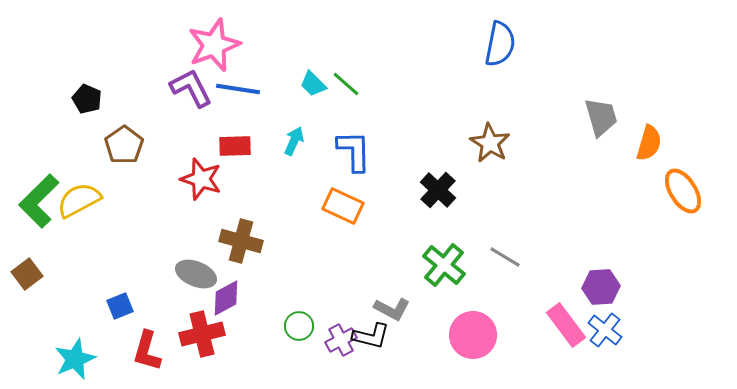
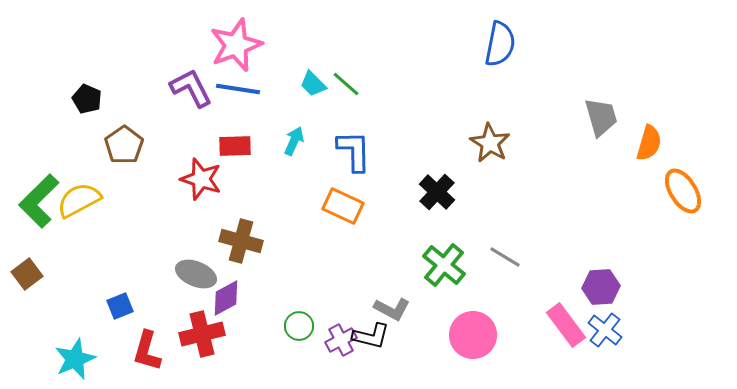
pink star: moved 22 px right
black cross: moved 1 px left, 2 px down
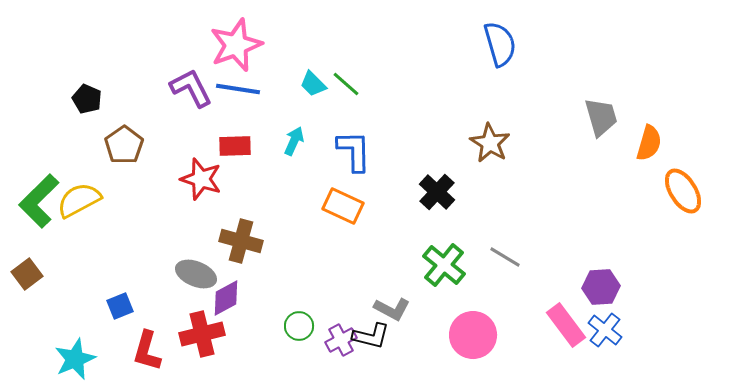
blue semicircle: rotated 27 degrees counterclockwise
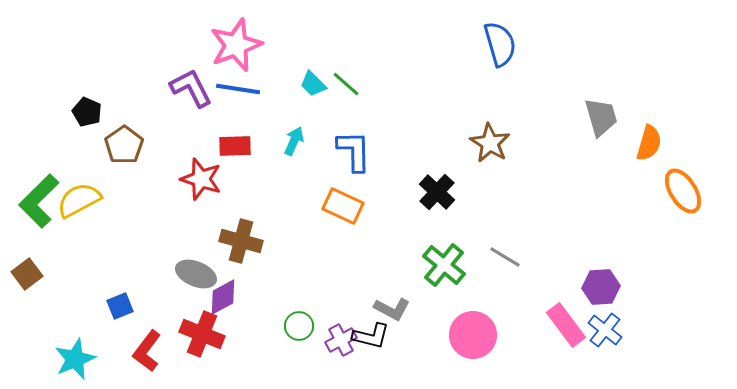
black pentagon: moved 13 px down
purple diamond: moved 3 px left, 1 px up
red cross: rotated 36 degrees clockwise
red L-shape: rotated 21 degrees clockwise
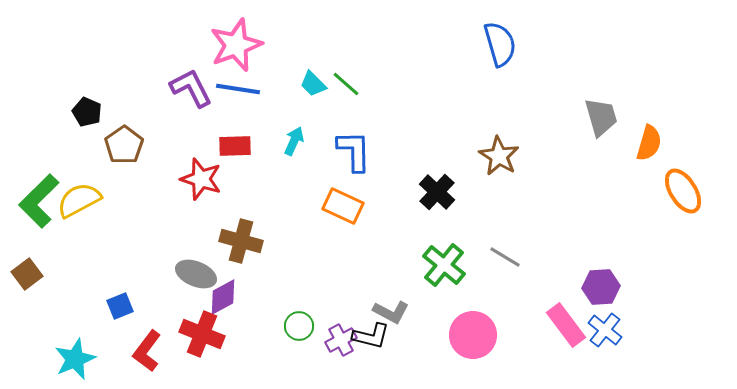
brown star: moved 9 px right, 13 px down
gray L-shape: moved 1 px left, 3 px down
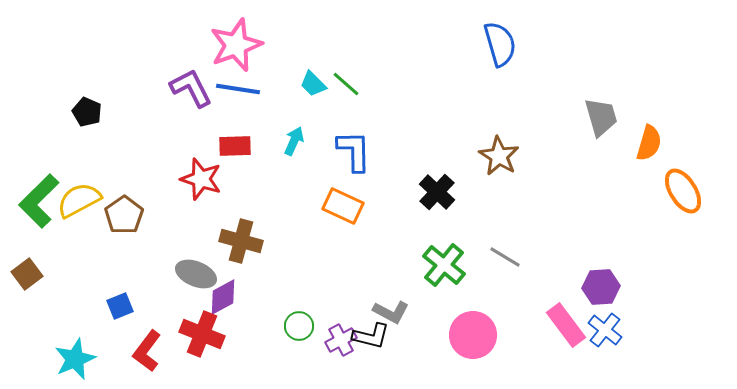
brown pentagon: moved 70 px down
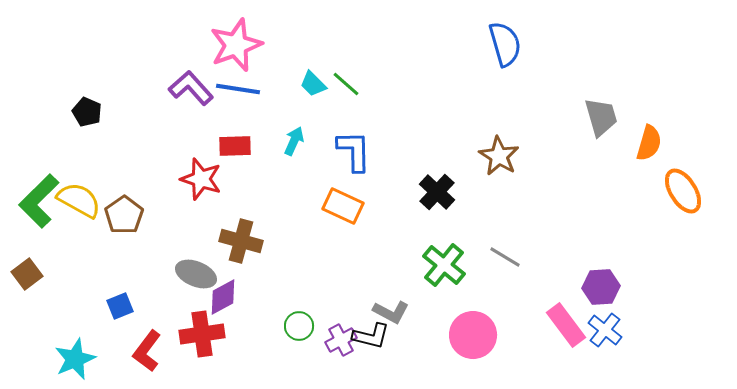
blue semicircle: moved 5 px right
purple L-shape: rotated 15 degrees counterclockwise
yellow semicircle: rotated 57 degrees clockwise
red cross: rotated 30 degrees counterclockwise
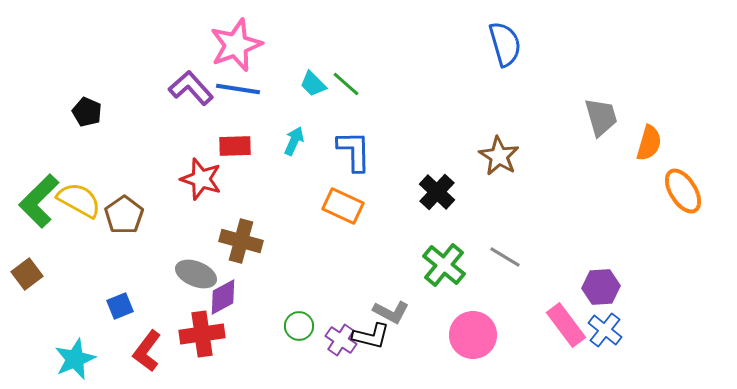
purple cross: rotated 28 degrees counterclockwise
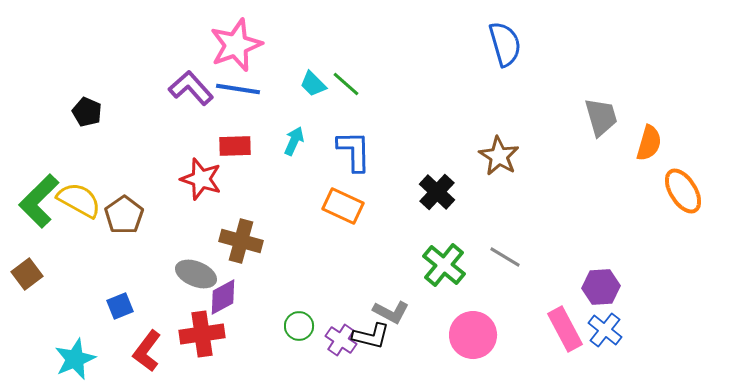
pink rectangle: moved 1 px left, 4 px down; rotated 9 degrees clockwise
